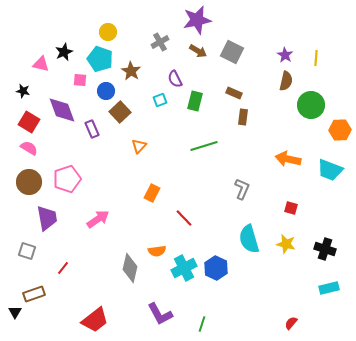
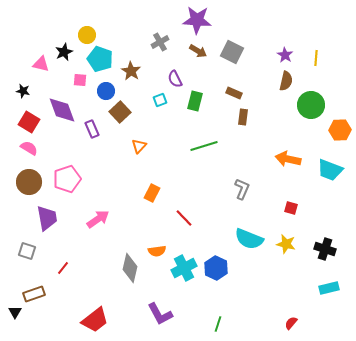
purple star at (197, 20): rotated 16 degrees clockwise
yellow circle at (108, 32): moved 21 px left, 3 px down
cyan semicircle at (249, 239): rotated 52 degrees counterclockwise
green line at (202, 324): moved 16 px right
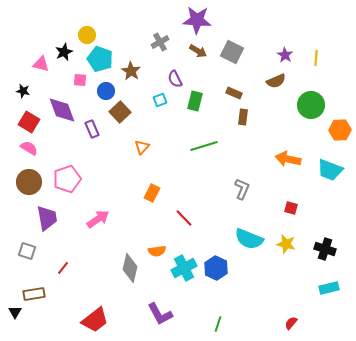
brown semicircle at (286, 81): moved 10 px left; rotated 54 degrees clockwise
orange triangle at (139, 146): moved 3 px right, 1 px down
brown rectangle at (34, 294): rotated 10 degrees clockwise
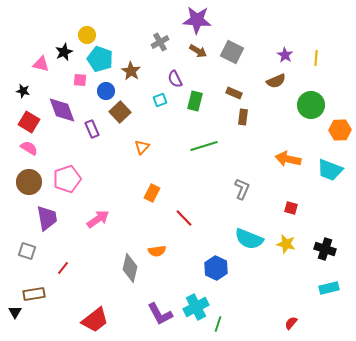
cyan cross at (184, 268): moved 12 px right, 39 px down
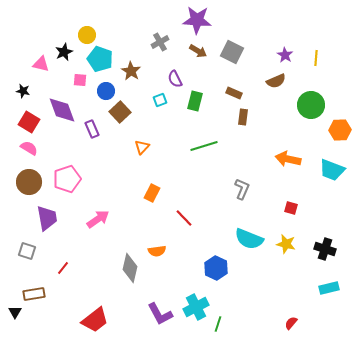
cyan trapezoid at (330, 170): moved 2 px right
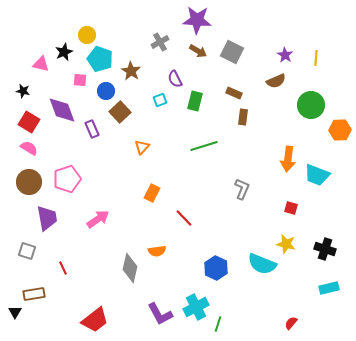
orange arrow at (288, 159): rotated 95 degrees counterclockwise
cyan trapezoid at (332, 170): moved 15 px left, 5 px down
cyan semicircle at (249, 239): moved 13 px right, 25 px down
red line at (63, 268): rotated 64 degrees counterclockwise
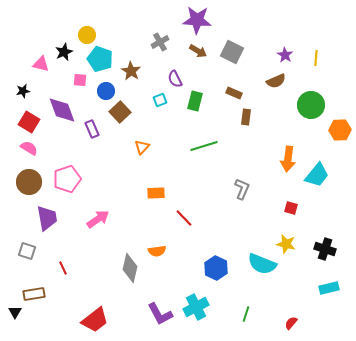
black star at (23, 91): rotated 24 degrees counterclockwise
brown rectangle at (243, 117): moved 3 px right
cyan trapezoid at (317, 175): rotated 72 degrees counterclockwise
orange rectangle at (152, 193): moved 4 px right; rotated 60 degrees clockwise
green line at (218, 324): moved 28 px right, 10 px up
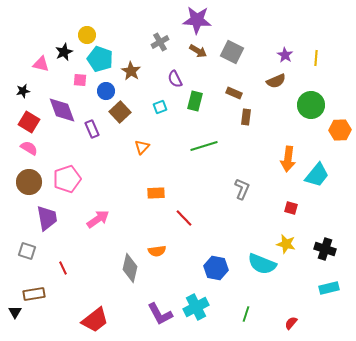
cyan square at (160, 100): moved 7 px down
blue hexagon at (216, 268): rotated 15 degrees counterclockwise
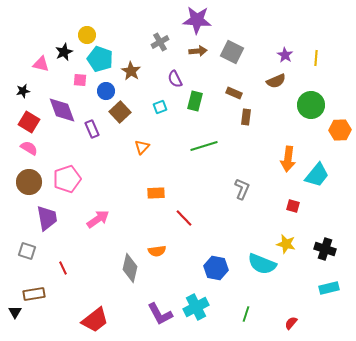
brown arrow at (198, 51): rotated 36 degrees counterclockwise
red square at (291, 208): moved 2 px right, 2 px up
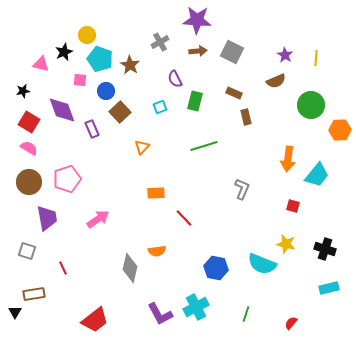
brown star at (131, 71): moved 1 px left, 6 px up
brown rectangle at (246, 117): rotated 21 degrees counterclockwise
